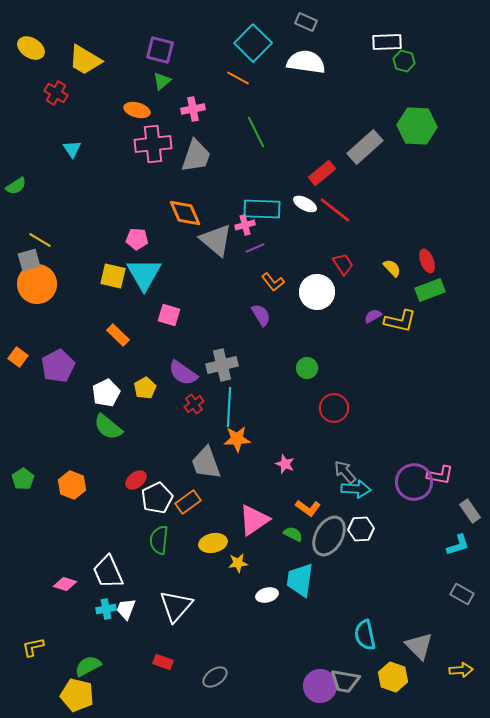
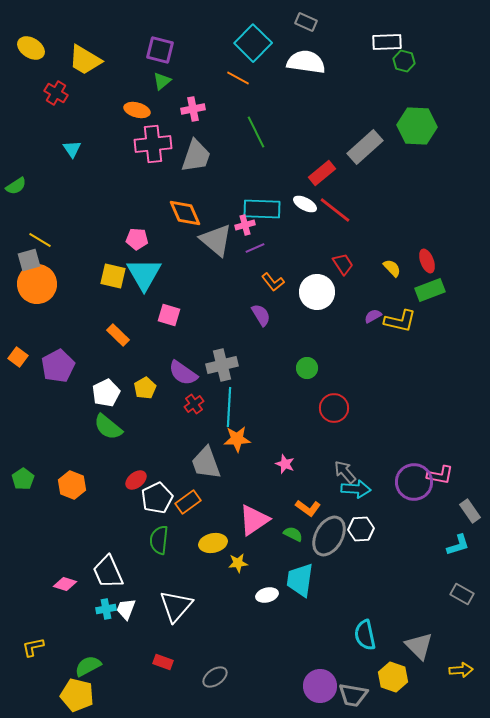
gray trapezoid at (345, 681): moved 8 px right, 14 px down
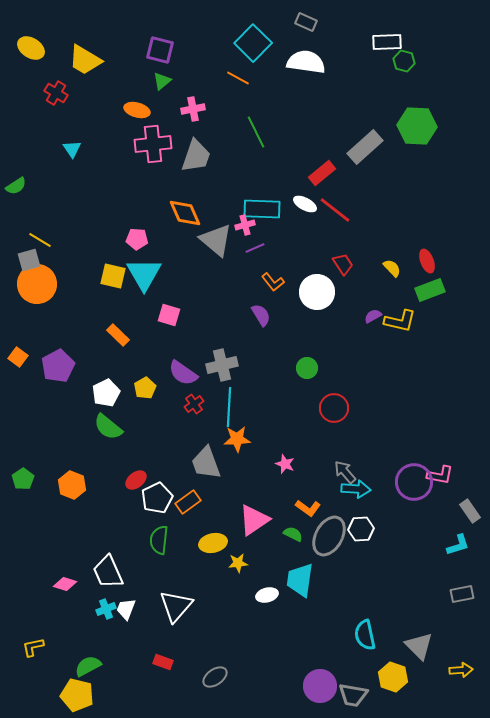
gray rectangle at (462, 594): rotated 40 degrees counterclockwise
cyan cross at (106, 609): rotated 12 degrees counterclockwise
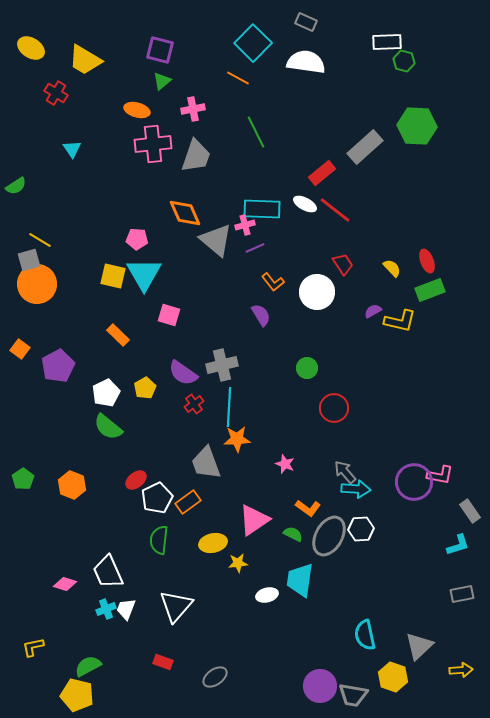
purple semicircle at (373, 316): moved 5 px up
orange square at (18, 357): moved 2 px right, 8 px up
gray triangle at (419, 646): rotated 32 degrees clockwise
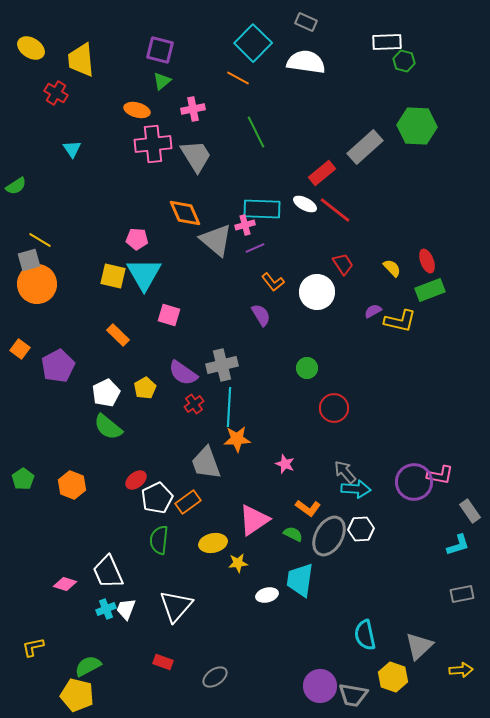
yellow trapezoid at (85, 60): moved 4 px left; rotated 54 degrees clockwise
gray trapezoid at (196, 156): rotated 51 degrees counterclockwise
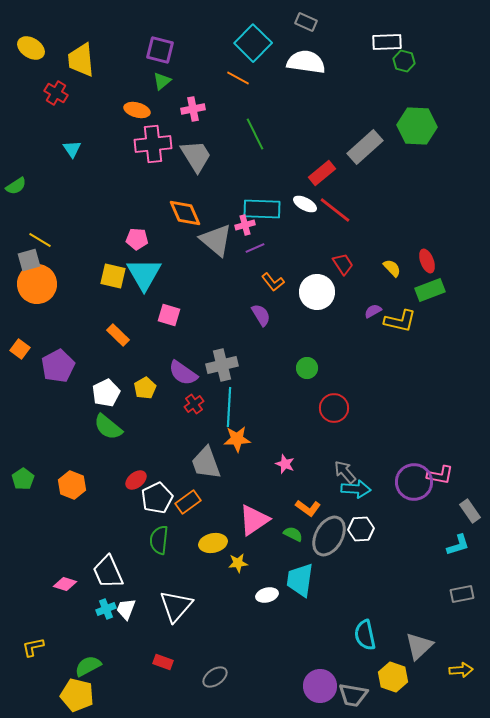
green line at (256, 132): moved 1 px left, 2 px down
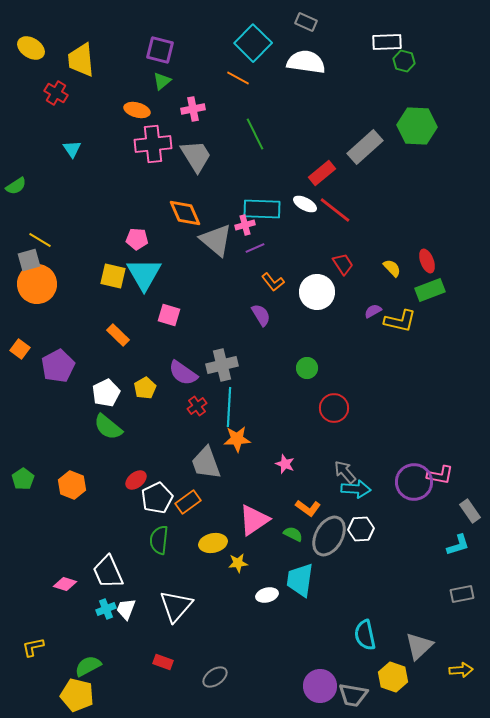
red cross at (194, 404): moved 3 px right, 2 px down
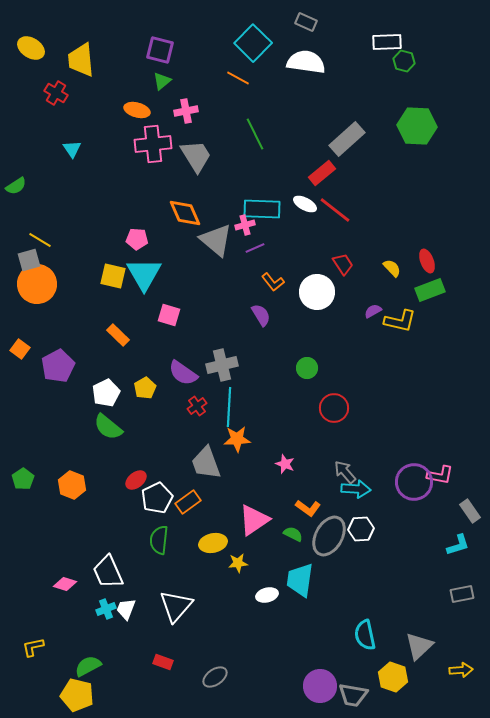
pink cross at (193, 109): moved 7 px left, 2 px down
gray rectangle at (365, 147): moved 18 px left, 8 px up
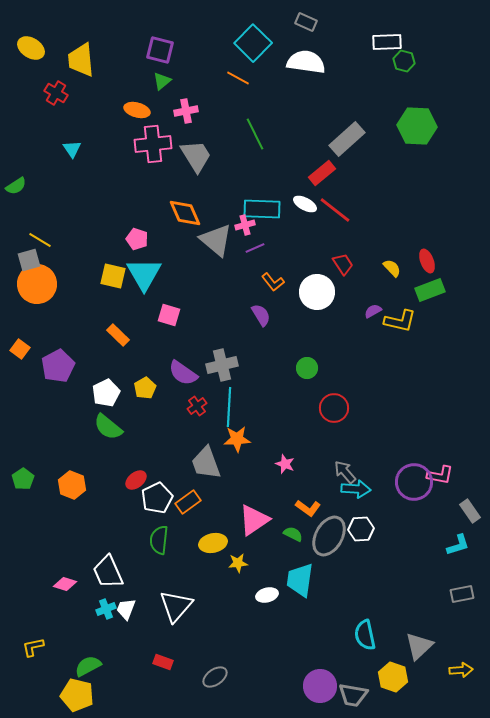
pink pentagon at (137, 239): rotated 15 degrees clockwise
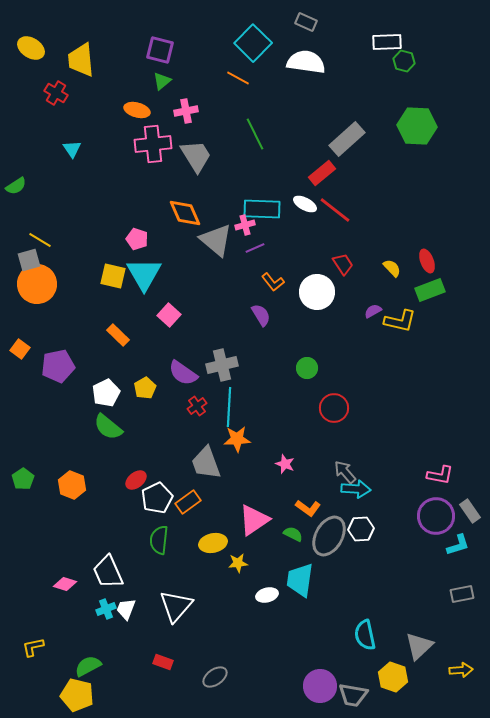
pink square at (169, 315): rotated 25 degrees clockwise
purple pentagon at (58, 366): rotated 16 degrees clockwise
purple circle at (414, 482): moved 22 px right, 34 px down
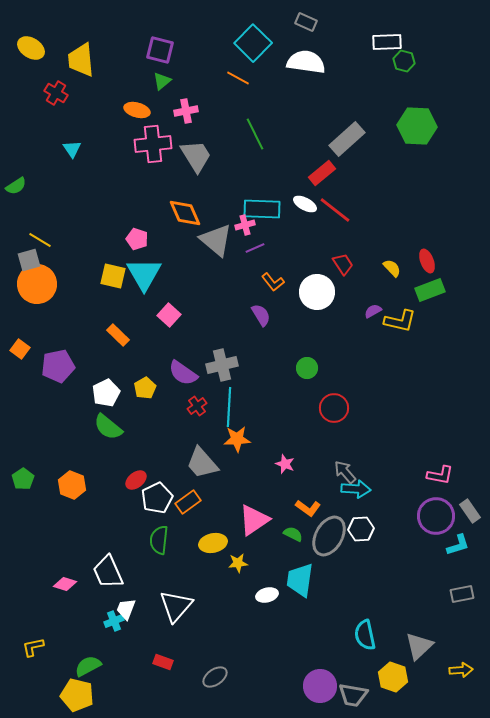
gray trapezoid at (206, 463): moved 4 px left; rotated 21 degrees counterclockwise
cyan cross at (106, 609): moved 8 px right, 12 px down
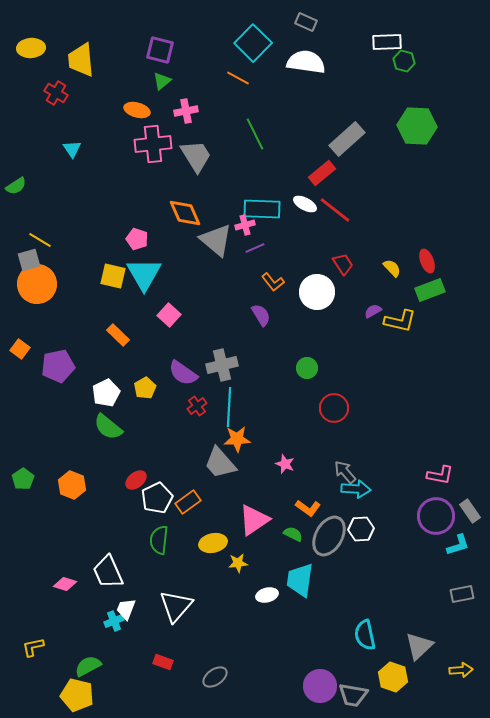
yellow ellipse at (31, 48): rotated 36 degrees counterclockwise
gray trapezoid at (202, 463): moved 18 px right
